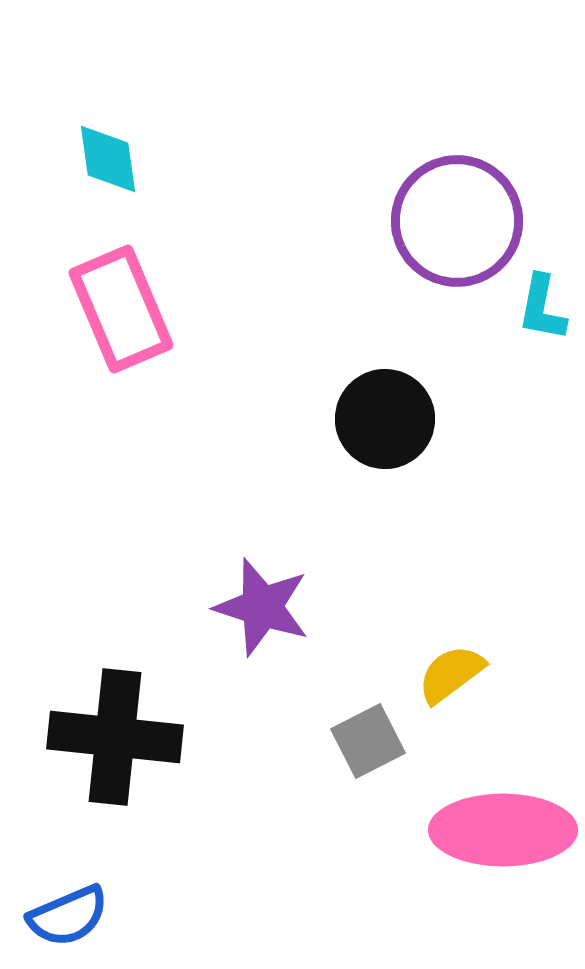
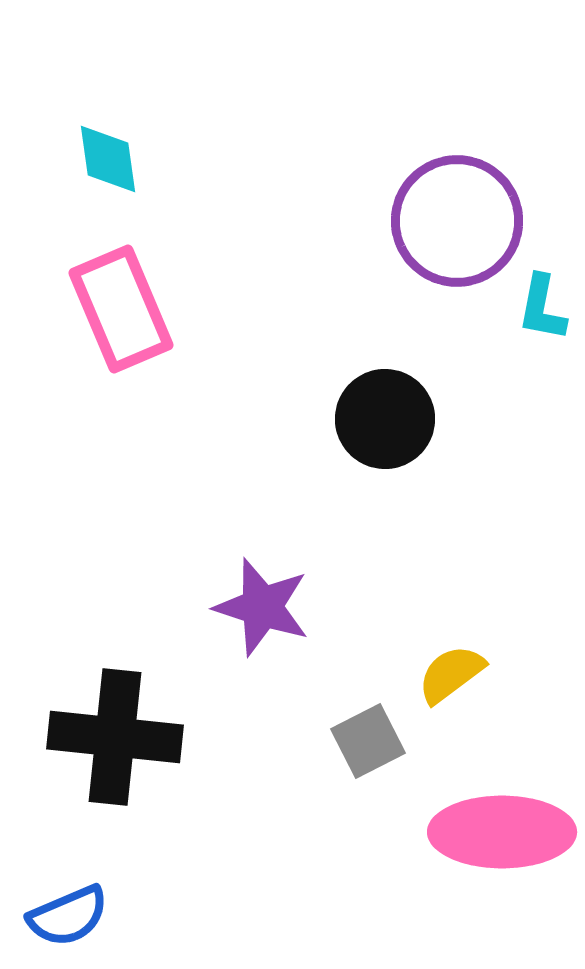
pink ellipse: moved 1 px left, 2 px down
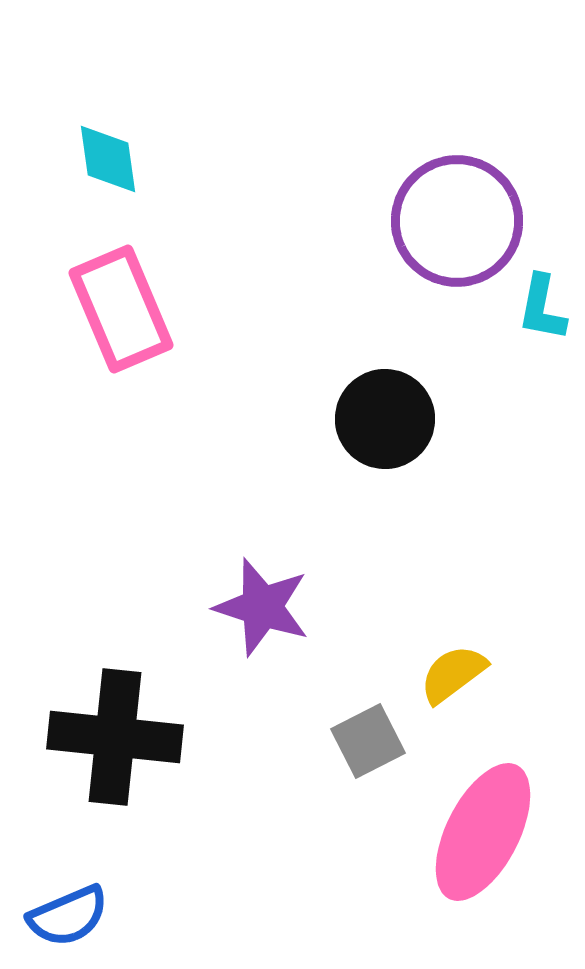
yellow semicircle: moved 2 px right
pink ellipse: moved 19 px left; rotated 63 degrees counterclockwise
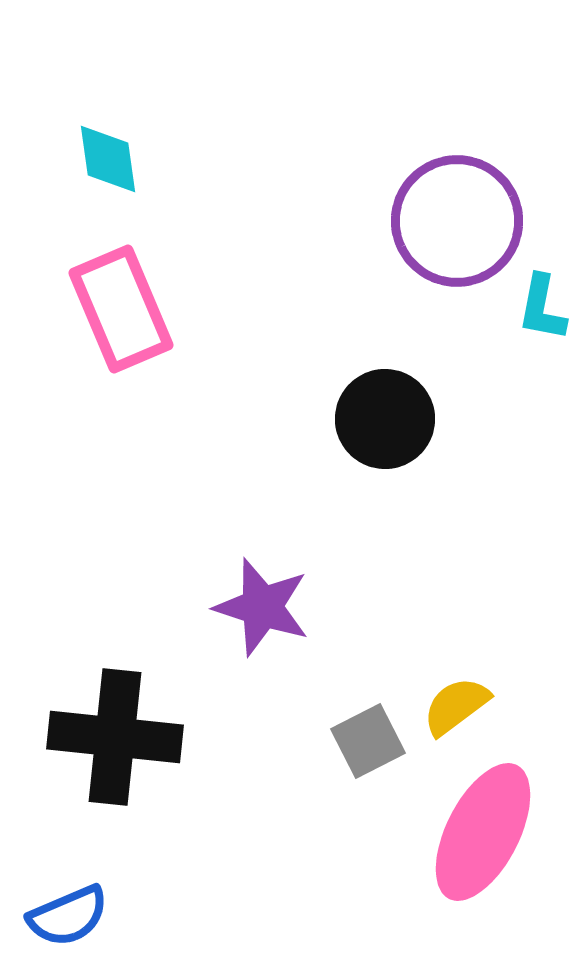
yellow semicircle: moved 3 px right, 32 px down
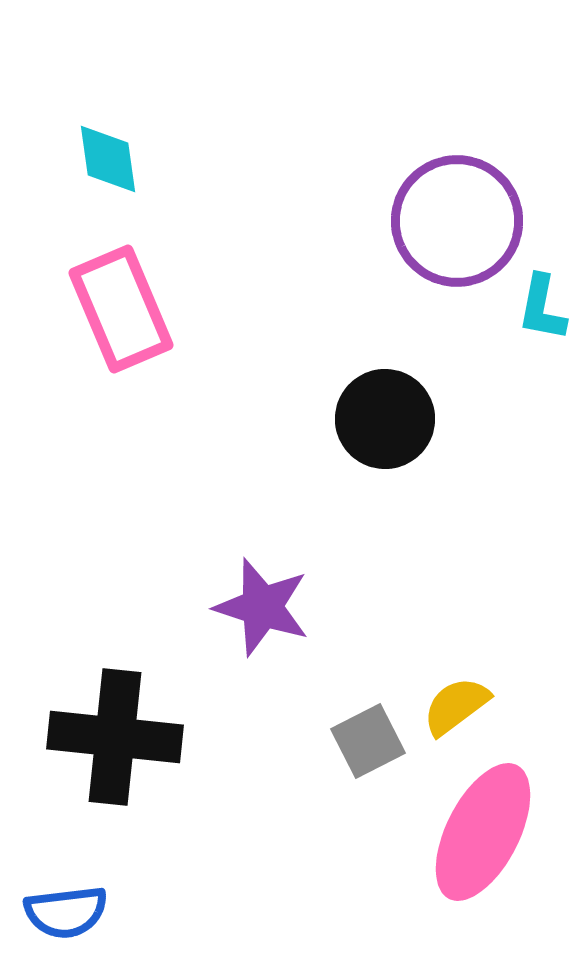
blue semicircle: moved 2 px left, 4 px up; rotated 16 degrees clockwise
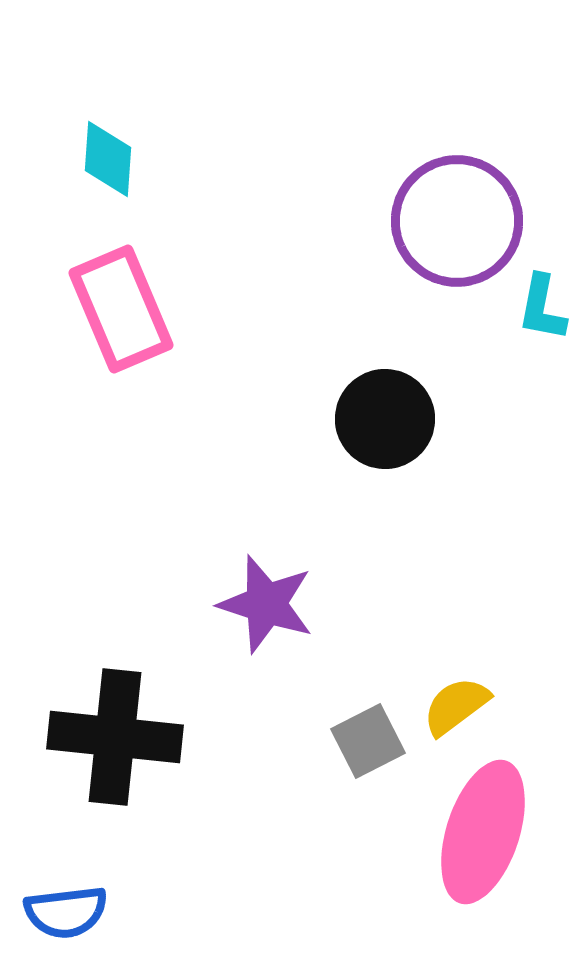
cyan diamond: rotated 12 degrees clockwise
purple star: moved 4 px right, 3 px up
pink ellipse: rotated 9 degrees counterclockwise
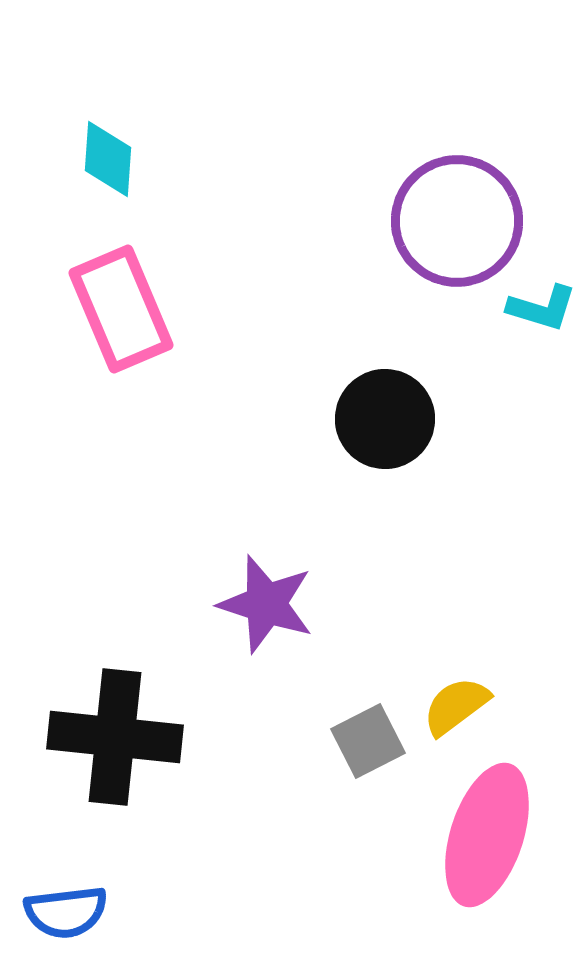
cyan L-shape: rotated 84 degrees counterclockwise
pink ellipse: moved 4 px right, 3 px down
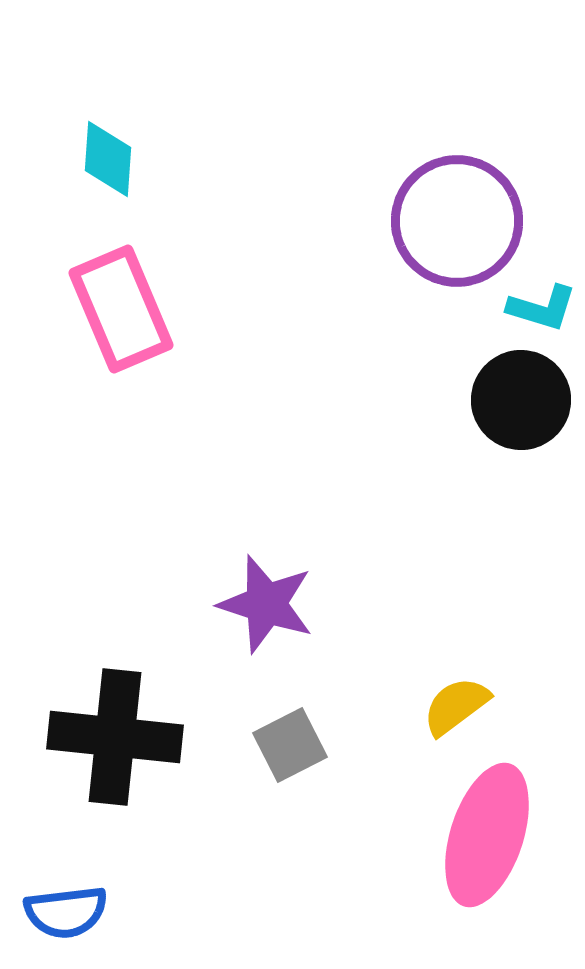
black circle: moved 136 px right, 19 px up
gray square: moved 78 px left, 4 px down
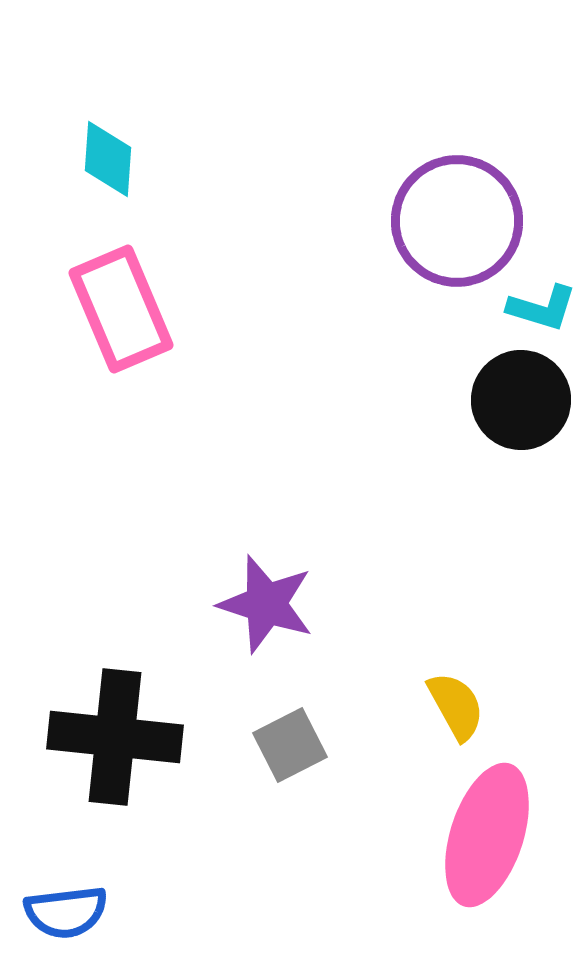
yellow semicircle: rotated 98 degrees clockwise
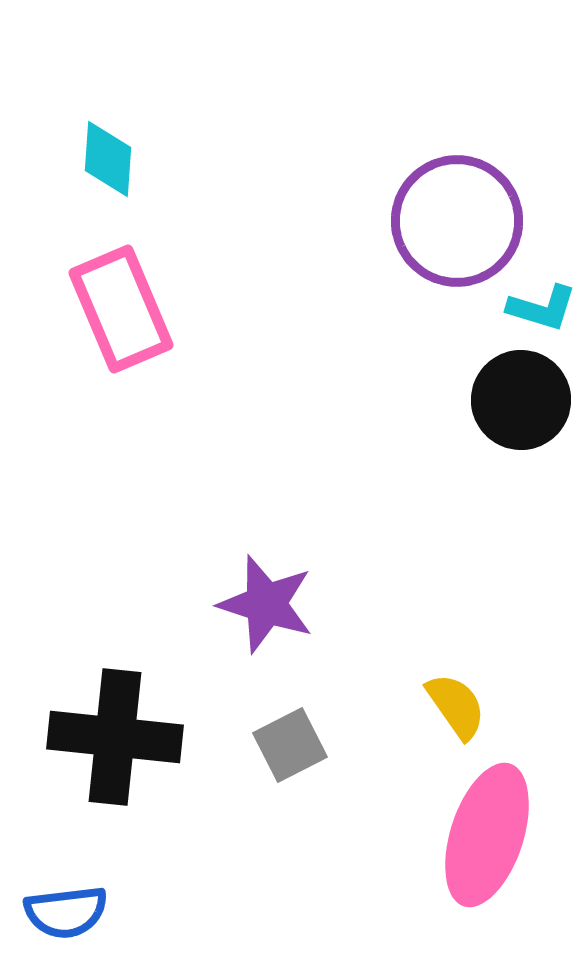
yellow semicircle: rotated 6 degrees counterclockwise
